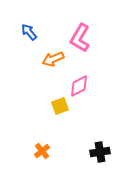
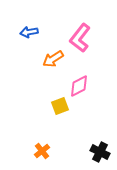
blue arrow: rotated 60 degrees counterclockwise
pink L-shape: rotated 8 degrees clockwise
orange arrow: rotated 10 degrees counterclockwise
black cross: rotated 36 degrees clockwise
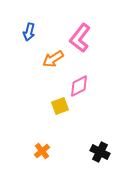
blue arrow: rotated 66 degrees counterclockwise
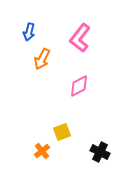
orange arrow: moved 11 px left; rotated 30 degrees counterclockwise
yellow square: moved 2 px right, 26 px down
